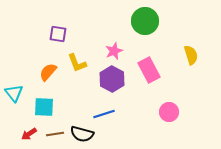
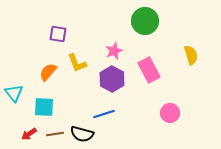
pink circle: moved 1 px right, 1 px down
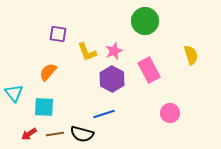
yellow L-shape: moved 10 px right, 11 px up
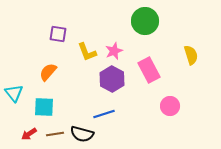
pink circle: moved 7 px up
